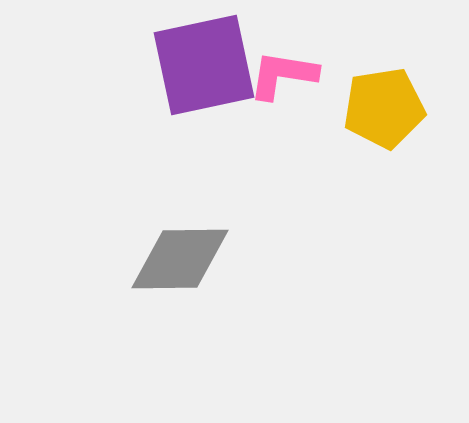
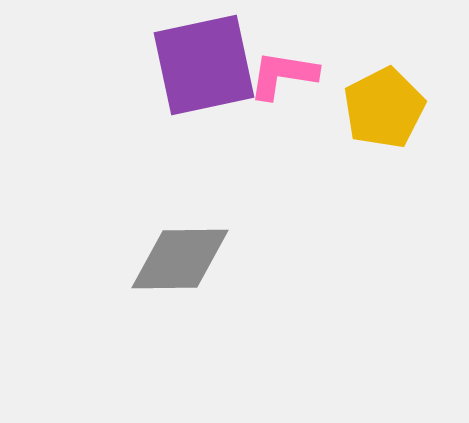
yellow pentagon: rotated 18 degrees counterclockwise
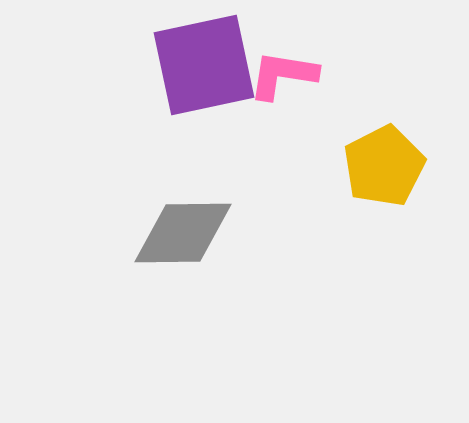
yellow pentagon: moved 58 px down
gray diamond: moved 3 px right, 26 px up
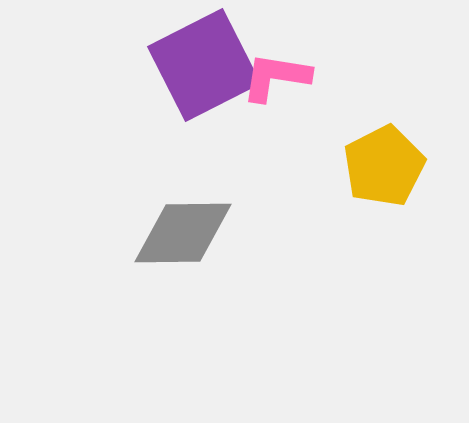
purple square: rotated 15 degrees counterclockwise
pink L-shape: moved 7 px left, 2 px down
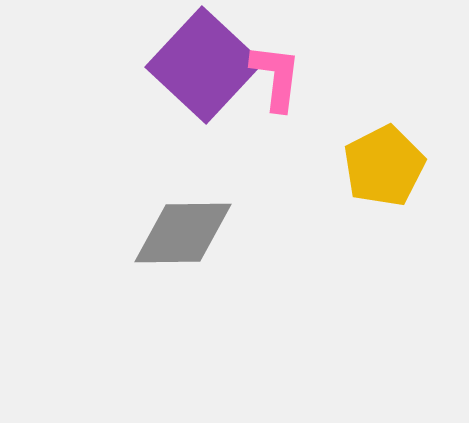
purple square: rotated 20 degrees counterclockwise
pink L-shape: rotated 88 degrees clockwise
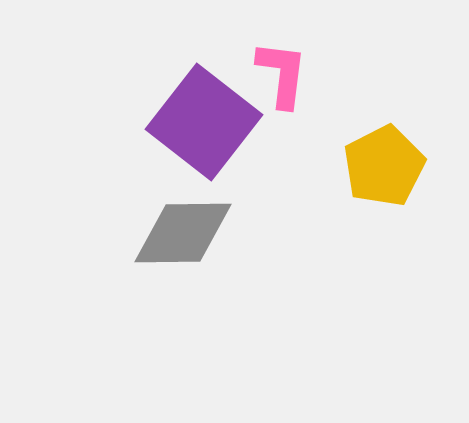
purple square: moved 57 px down; rotated 5 degrees counterclockwise
pink L-shape: moved 6 px right, 3 px up
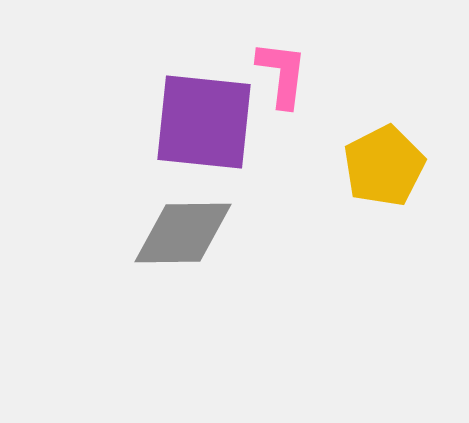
purple square: rotated 32 degrees counterclockwise
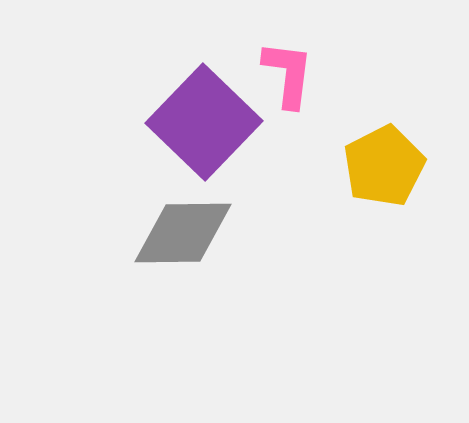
pink L-shape: moved 6 px right
purple square: rotated 38 degrees clockwise
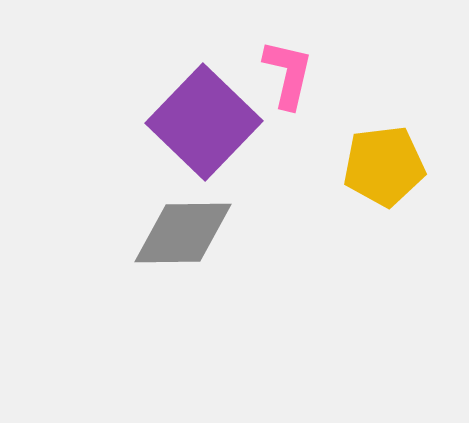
pink L-shape: rotated 6 degrees clockwise
yellow pentagon: rotated 20 degrees clockwise
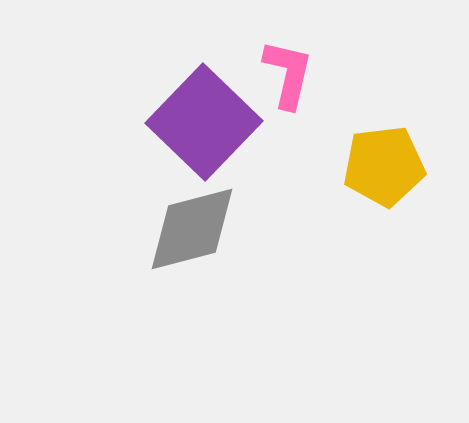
gray diamond: moved 9 px right, 4 px up; rotated 14 degrees counterclockwise
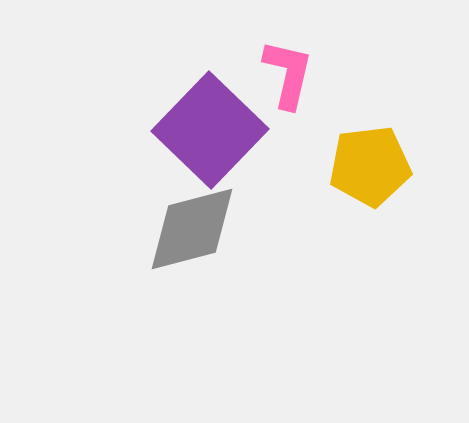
purple square: moved 6 px right, 8 px down
yellow pentagon: moved 14 px left
